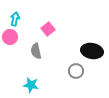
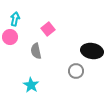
cyan star: rotated 21 degrees clockwise
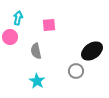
cyan arrow: moved 3 px right, 1 px up
pink square: moved 1 px right, 4 px up; rotated 32 degrees clockwise
black ellipse: rotated 45 degrees counterclockwise
cyan star: moved 6 px right, 4 px up
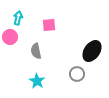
black ellipse: rotated 20 degrees counterclockwise
gray circle: moved 1 px right, 3 px down
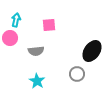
cyan arrow: moved 2 px left, 2 px down
pink circle: moved 1 px down
gray semicircle: rotated 84 degrees counterclockwise
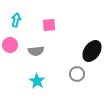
pink circle: moved 7 px down
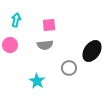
gray semicircle: moved 9 px right, 6 px up
gray circle: moved 8 px left, 6 px up
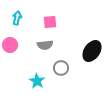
cyan arrow: moved 1 px right, 2 px up
pink square: moved 1 px right, 3 px up
gray circle: moved 8 px left
